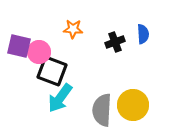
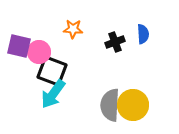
cyan arrow: moved 7 px left, 4 px up
gray semicircle: moved 8 px right, 5 px up
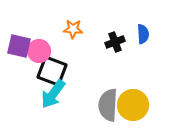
pink circle: moved 1 px up
gray semicircle: moved 2 px left
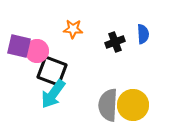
pink circle: moved 2 px left
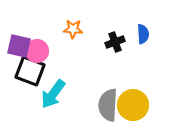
black square: moved 22 px left
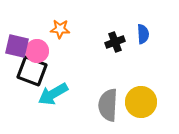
orange star: moved 13 px left
purple square: moved 2 px left
black square: moved 2 px right
cyan arrow: rotated 24 degrees clockwise
yellow circle: moved 8 px right, 3 px up
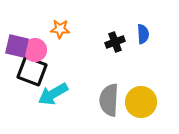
pink circle: moved 2 px left, 1 px up
gray semicircle: moved 1 px right, 5 px up
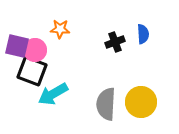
gray semicircle: moved 3 px left, 4 px down
